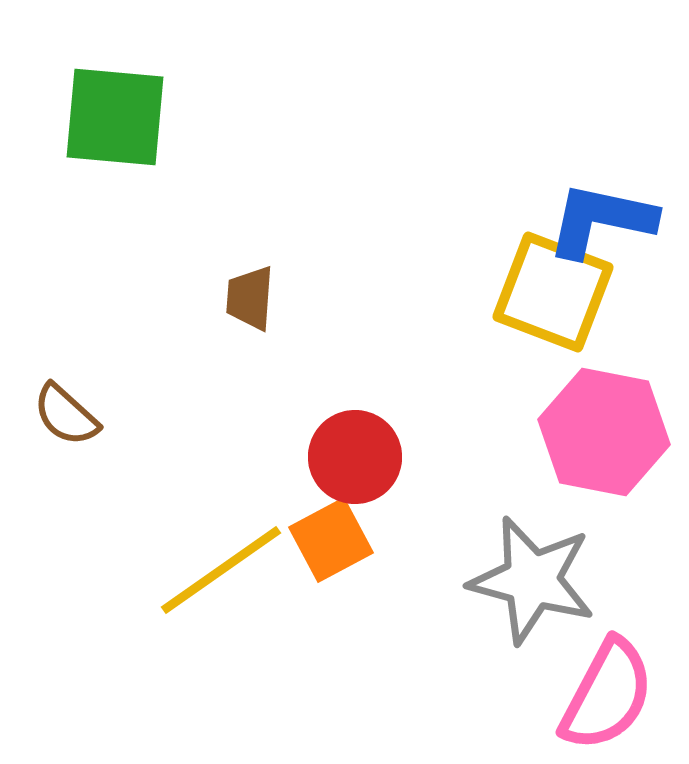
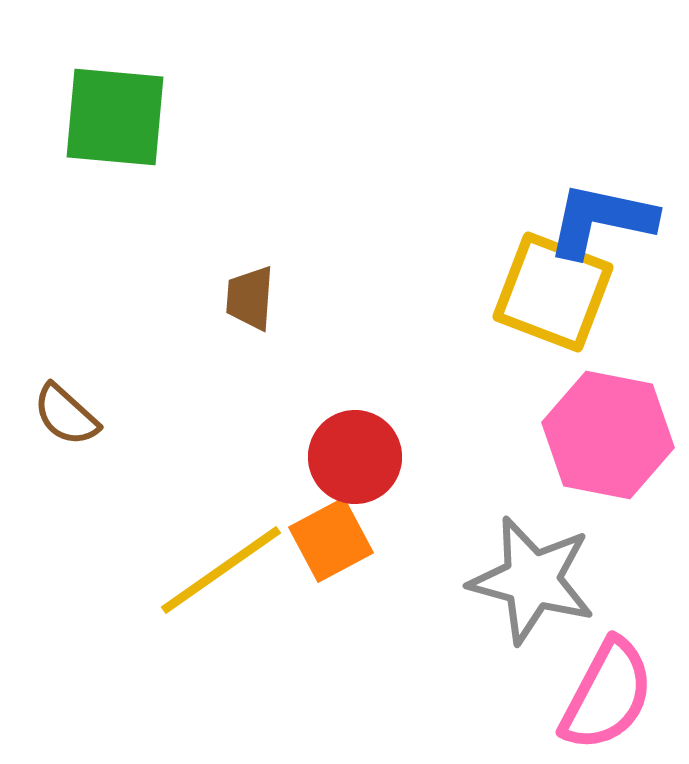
pink hexagon: moved 4 px right, 3 px down
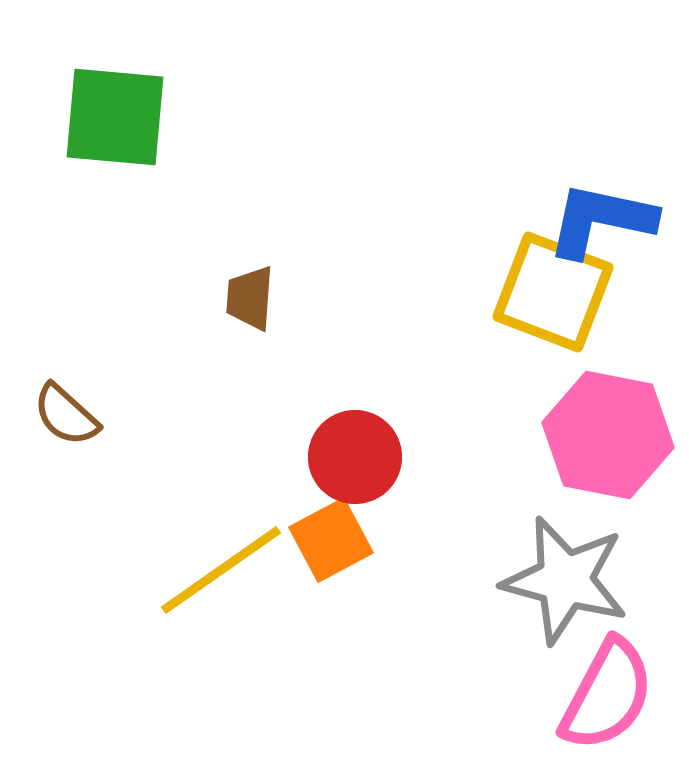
gray star: moved 33 px right
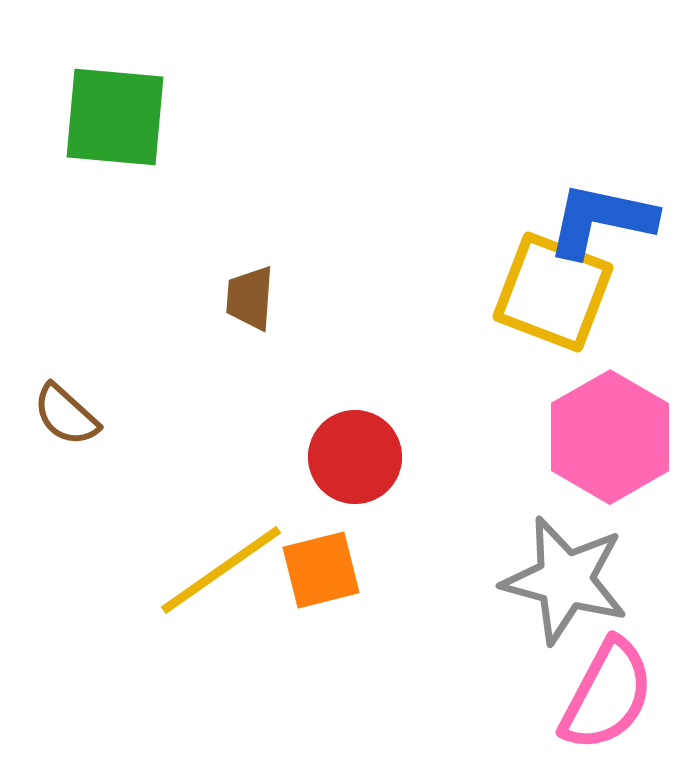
pink hexagon: moved 2 px right, 2 px down; rotated 19 degrees clockwise
orange square: moved 10 px left, 30 px down; rotated 14 degrees clockwise
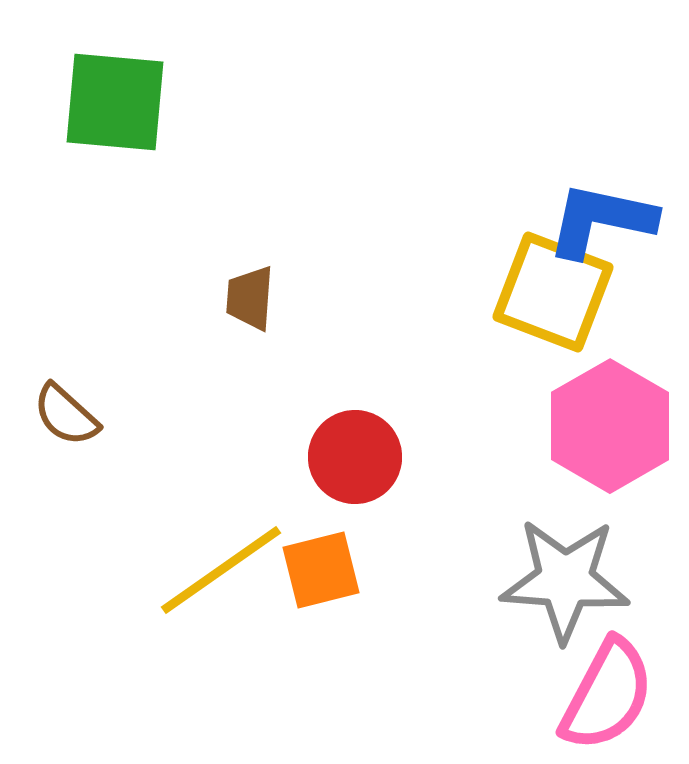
green square: moved 15 px up
pink hexagon: moved 11 px up
gray star: rotated 11 degrees counterclockwise
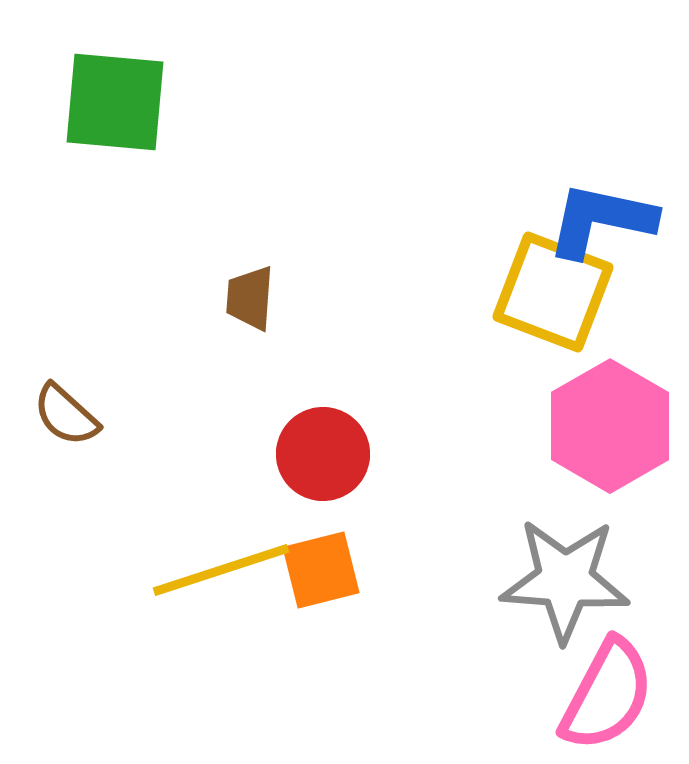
red circle: moved 32 px left, 3 px up
yellow line: rotated 17 degrees clockwise
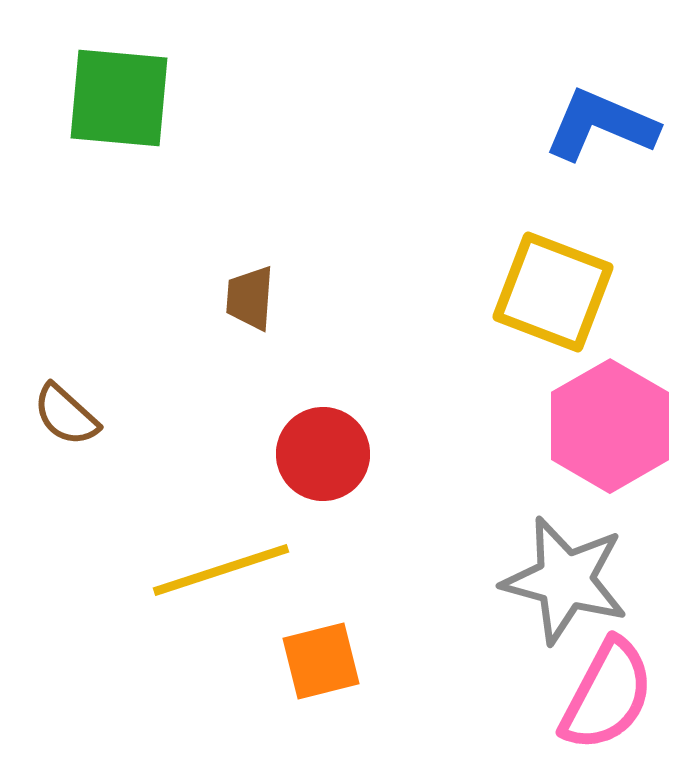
green square: moved 4 px right, 4 px up
blue L-shape: moved 95 px up; rotated 11 degrees clockwise
orange square: moved 91 px down
gray star: rotated 11 degrees clockwise
